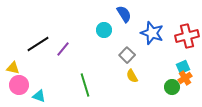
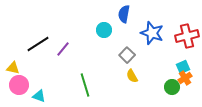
blue semicircle: rotated 138 degrees counterclockwise
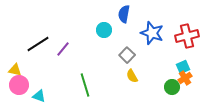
yellow triangle: moved 2 px right, 2 px down
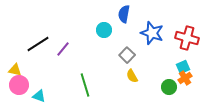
red cross: moved 2 px down; rotated 30 degrees clockwise
green circle: moved 3 px left
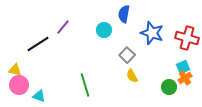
purple line: moved 22 px up
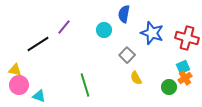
purple line: moved 1 px right
yellow semicircle: moved 4 px right, 2 px down
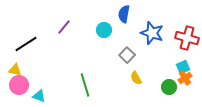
black line: moved 12 px left
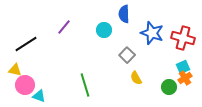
blue semicircle: rotated 12 degrees counterclockwise
red cross: moved 4 px left
pink circle: moved 6 px right
